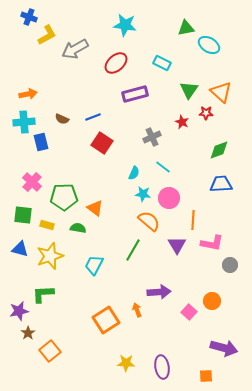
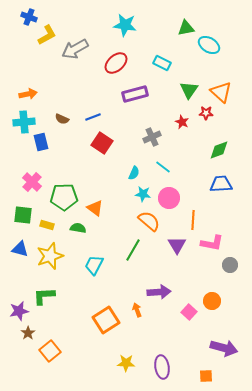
green L-shape at (43, 294): moved 1 px right, 2 px down
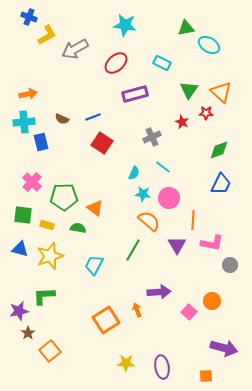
blue trapezoid at (221, 184): rotated 120 degrees clockwise
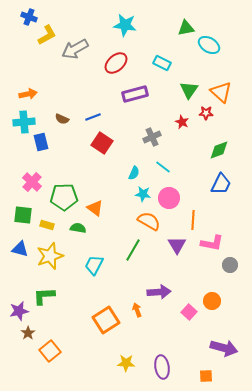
orange semicircle at (149, 221): rotated 10 degrees counterclockwise
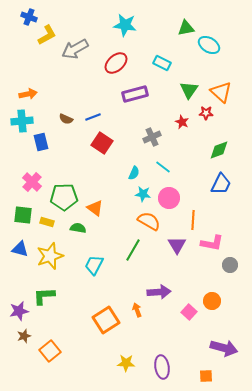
brown semicircle at (62, 119): moved 4 px right
cyan cross at (24, 122): moved 2 px left, 1 px up
yellow rectangle at (47, 225): moved 3 px up
brown star at (28, 333): moved 4 px left, 3 px down; rotated 16 degrees clockwise
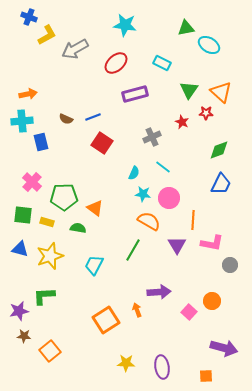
brown star at (24, 336): rotated 24 degrees clockwise
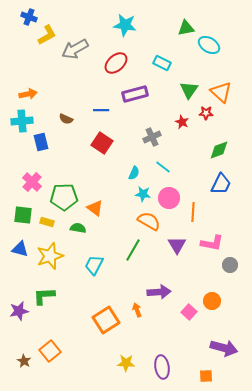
blue line at (93, 117): moved 8 px right, 7 px up; rotated 21 degrees clockwise
orange line at (193, 220): moved 8 px up
brown star at (24, 336): moved 25 px down; rotated 24 degrees clockwise
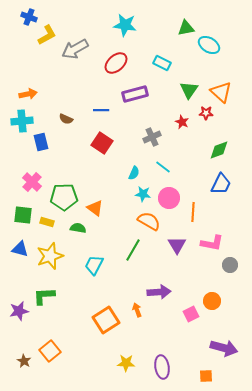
pink square at (189, 312): moved 2 px right, 2 px down; rotated 21 degrees clockwise
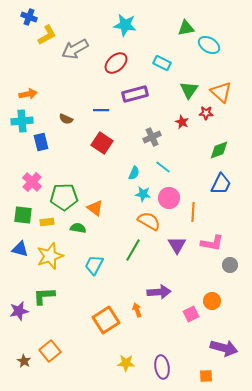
yellow rectangle at (47, 222): rotated 24 degrees counterclockwise
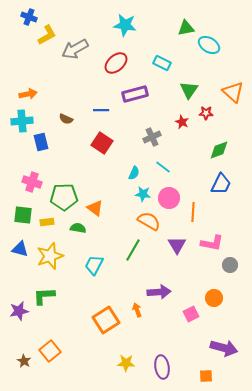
orange triangle at (221, 92): moved 12 px right
pink cross at (32, 182): rotated 24 degrees counterclockwise
orange circle at (212, 301): moved 2 px right, 3 px up
